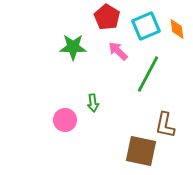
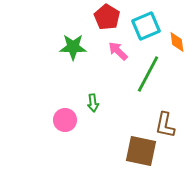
orange diamond: moved 13 px down
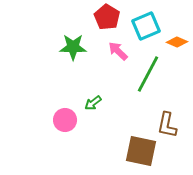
orange diamond: rotated 60 degrees counterclockwise
green arrow: rotated 60 degrees clockwise
brown L-shape: moved 2 px right
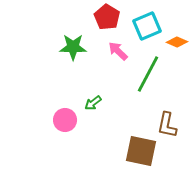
cyan square: moved 1 px right
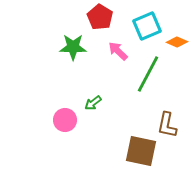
red pentagon: moved 7 px left
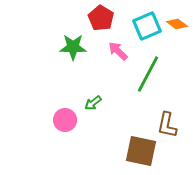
red pentagon: moved 1 px right, 1 px down
orange diamond: moved 18 px up; rotated 15 degrees clockwise
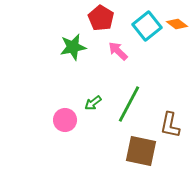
cyan square: rotated 16 degrees counterclockwise
green star: rotated 12 degrees counterclockwise
green line: moved 19 px left, 30 px down
brown L-shape: moved 3 px right
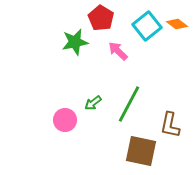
green star: moved 2 px right, 5 px up
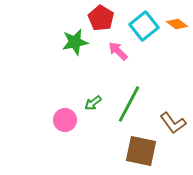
cyan square: moved 3 px left
brown L-shape: moved 3 px right, 2 px up; rotated 48 degrees counterclockwise
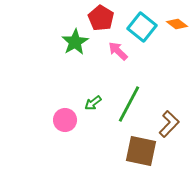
cyan square: moved 2 px left, 1 px down; rotated 12 degrees counterclockwise
green star: rotated 20 degrees counterclockwise
brown L-shape: moved 4 px left, 1 px down; rotated 100 degrees counterclockwise
